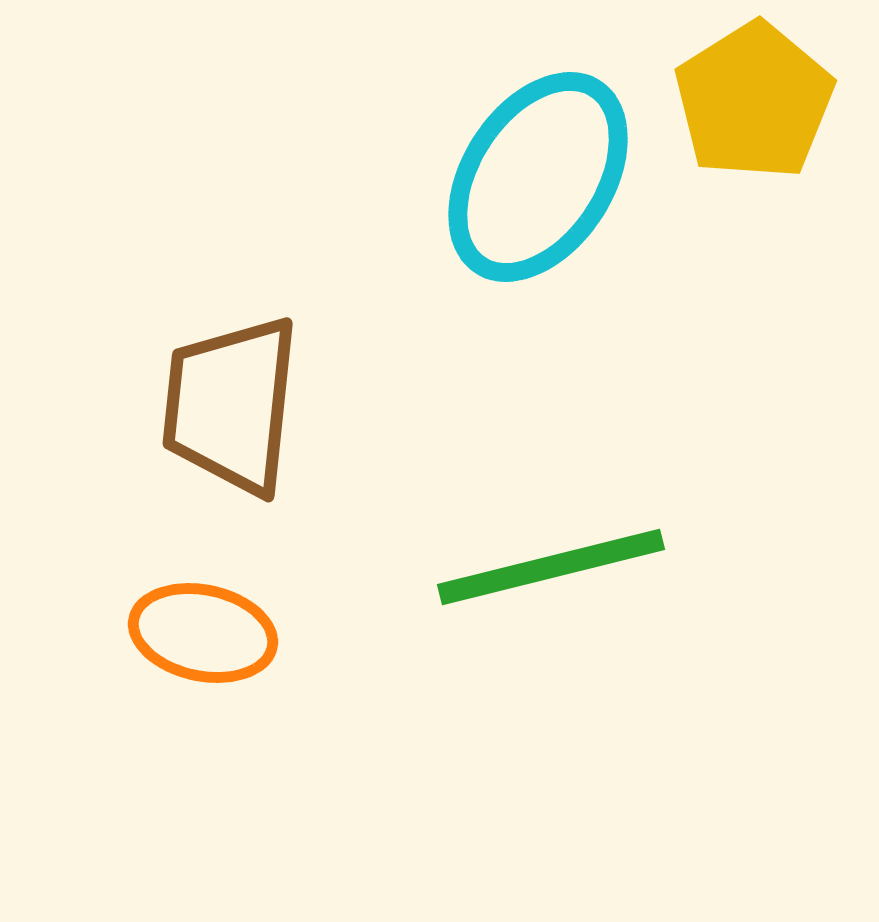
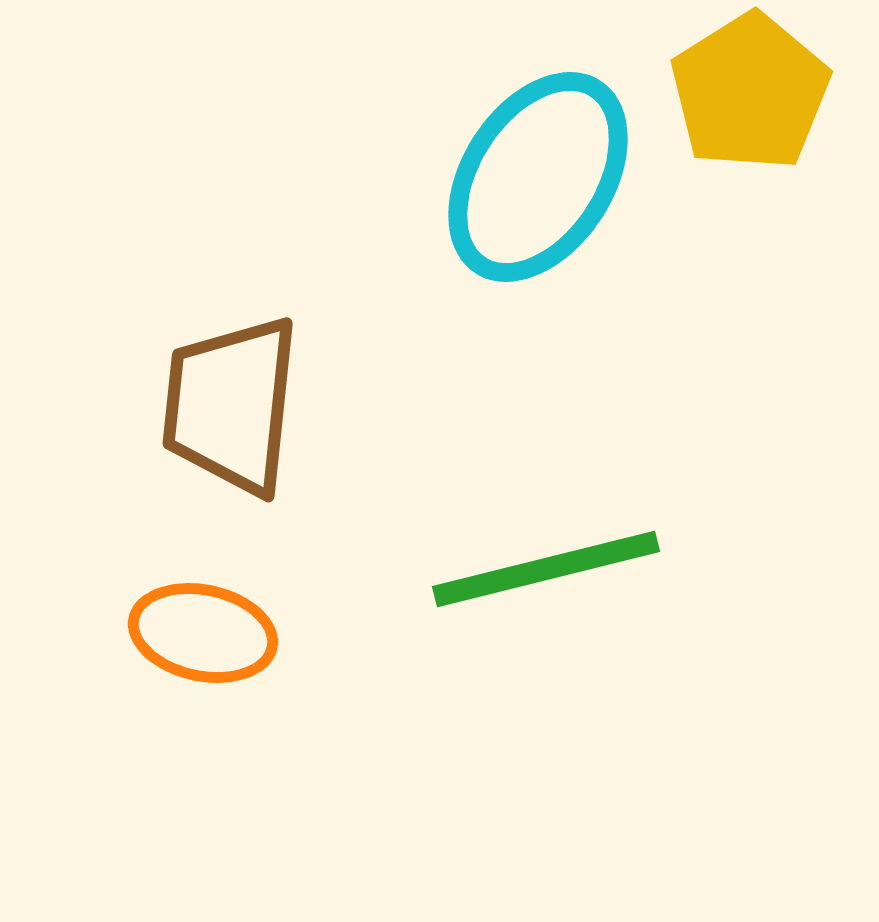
yellow pentagon: moved 4 px left, 9 px up
green line: moved 5 px left, 2 px down
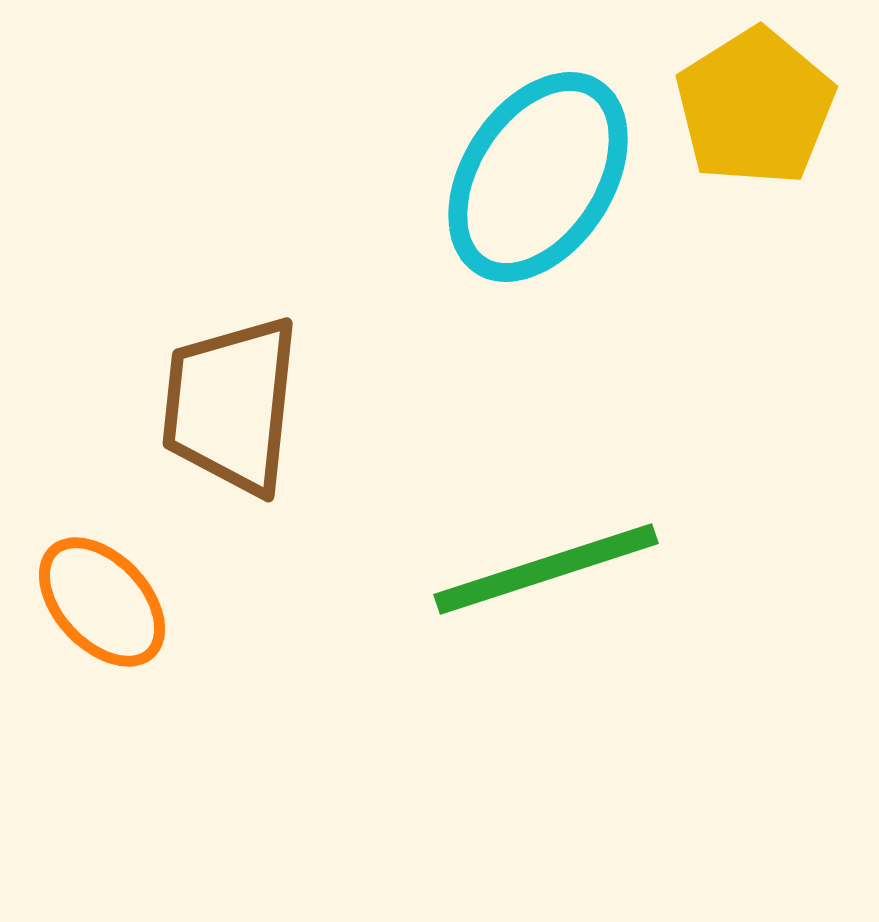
yellow pentagon: moved 5 px right, 15 px down
green line: rotated 4 degrees counterclockwise
orange ellipse: moved 101 px left, 31 px up; rotated 35 degrees clockwise
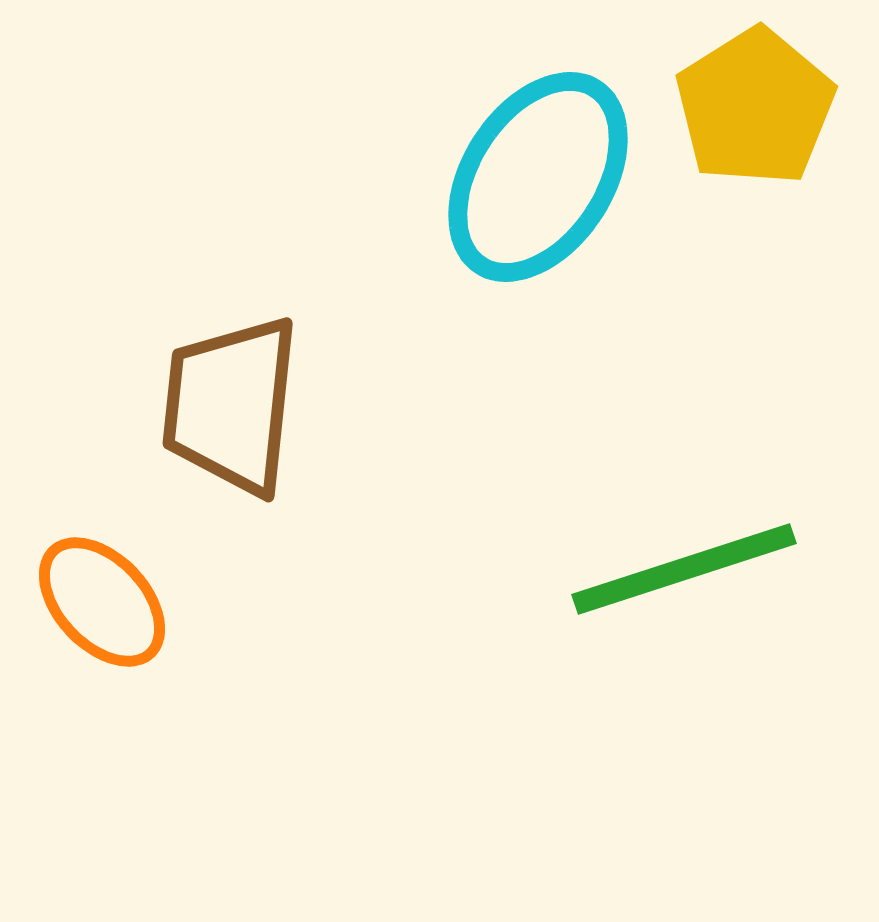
green line: moved 138 px right
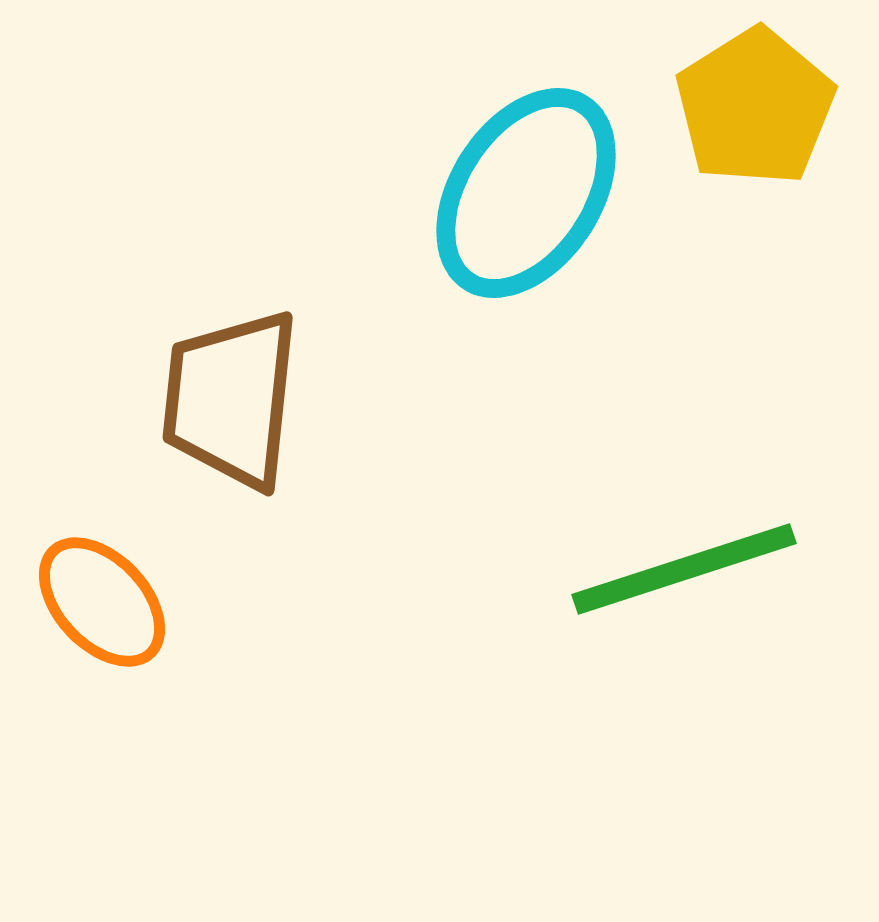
cyan ellipse: moved 12 px left, 16 px down
brown trapezoid: moved 6 px up
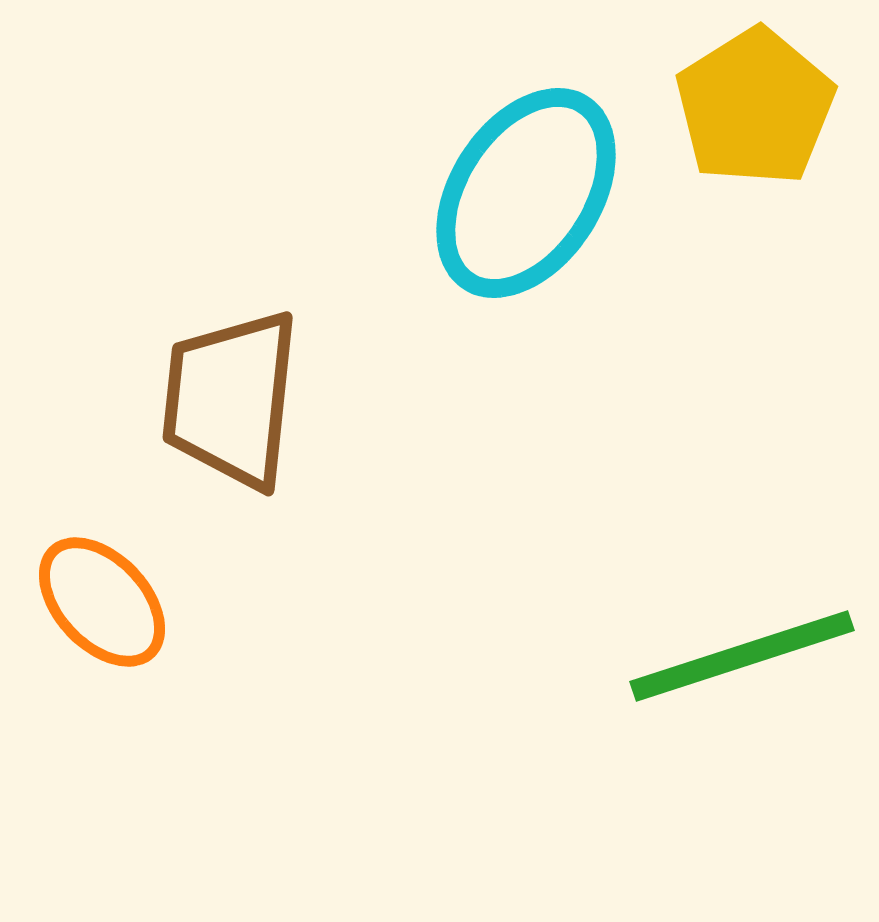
green line: moved 58 px right, 87 px down
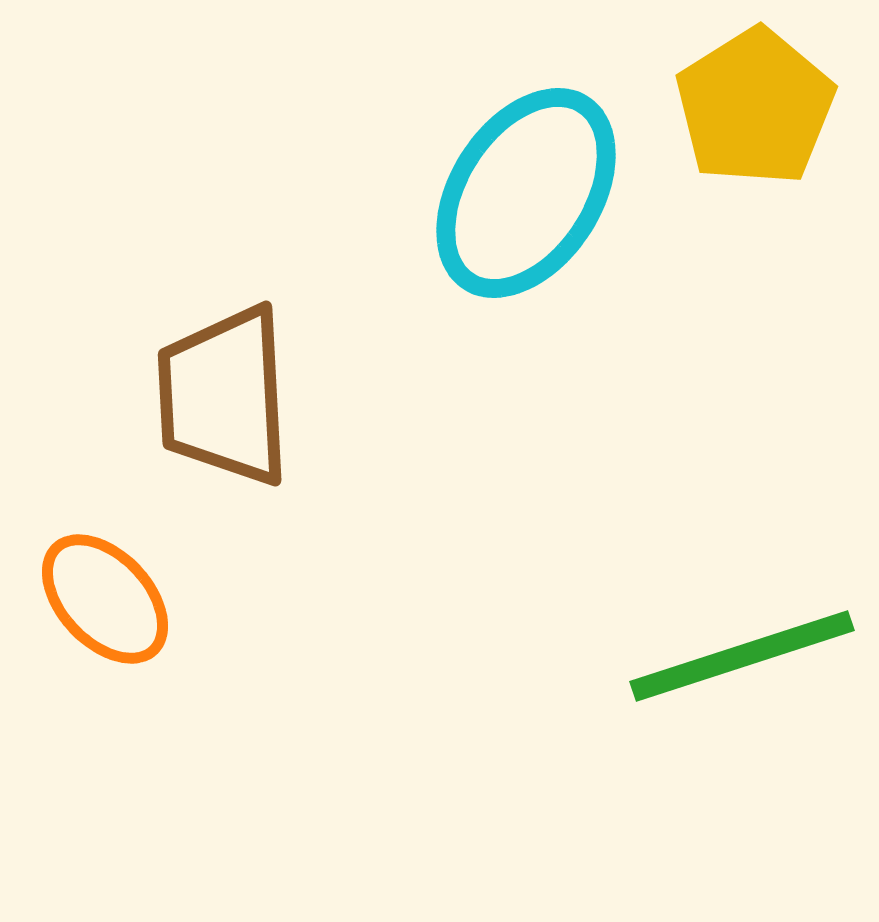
brown trapezoid: moved 7 px left, 3 px up; rotated 9 degrees counterclockwise
orange ellipse: moved 3 px right, 3 px up
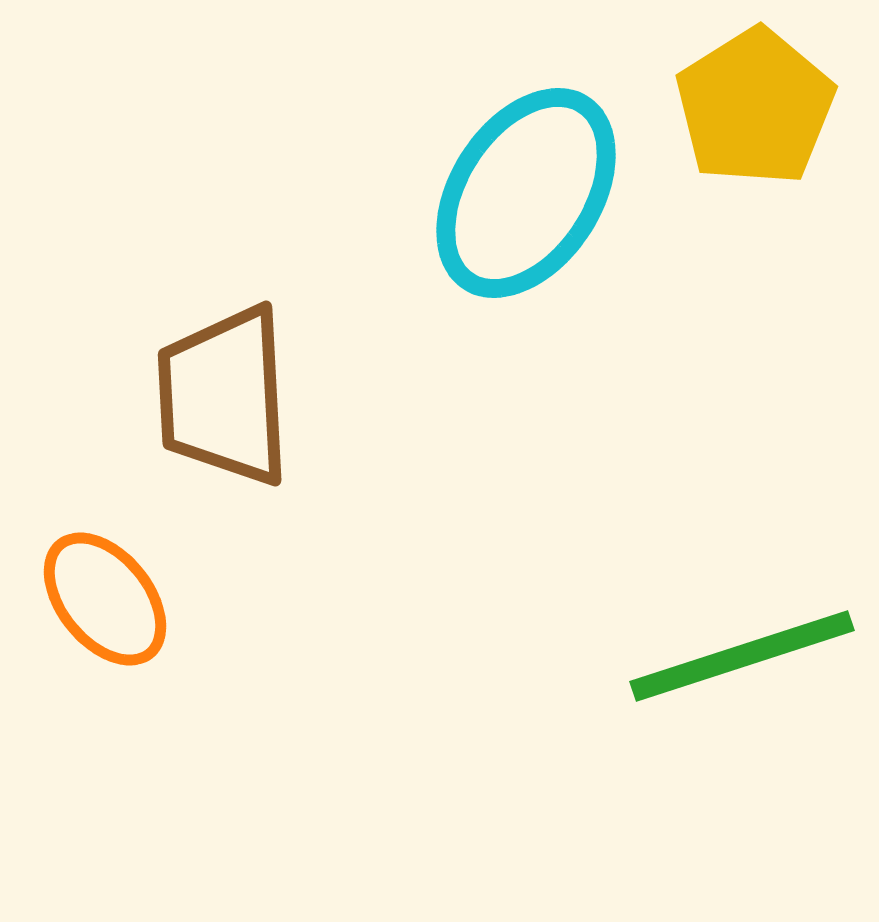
orange ellipse: rotated 4 degrees clockwise
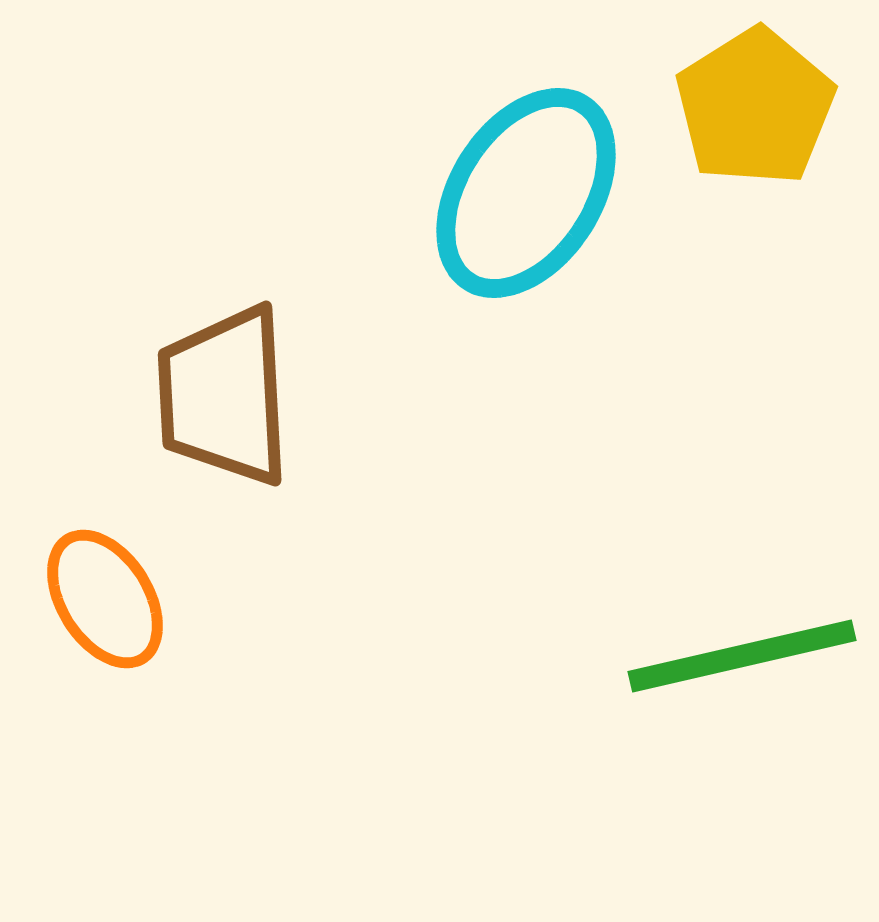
orange ellipse: rotated 7 degrees clockwise
green line: rotated 5 degrees clockwise
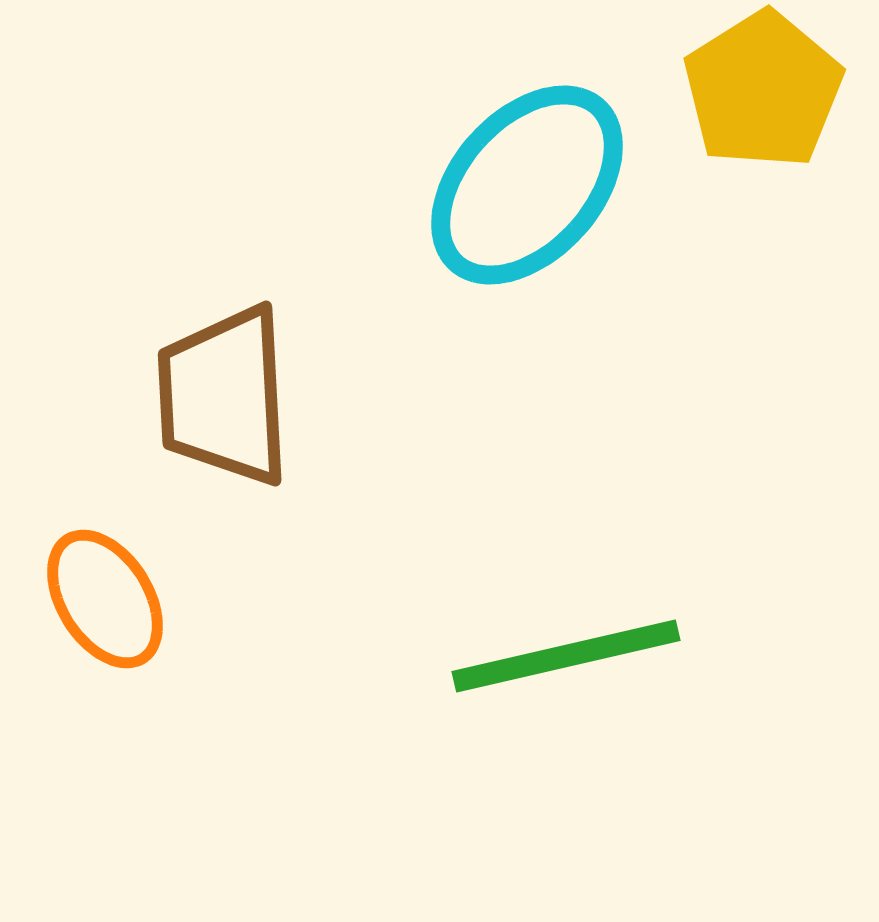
yellow pentagon: moved 8 px right, 17 px up
cyan ellipse: moved 1 px right, 8 px up; rotated 9 degrees clockwise
green line: moved 176 px left
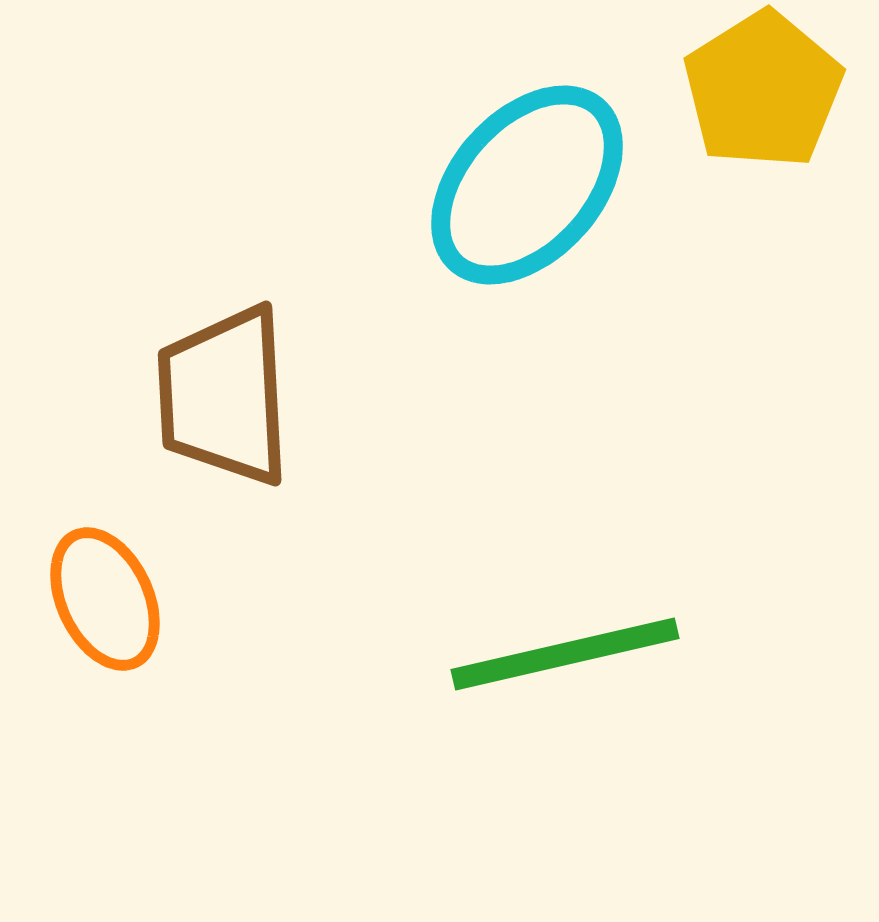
orange ellipse: rotated 7 degrees clockwise
green line: moved 1 px left, 2 px up
